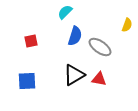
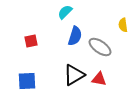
yellow semicircle: moved 4 px left; rotated 152 degrees clockwise
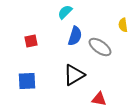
red triangle: moved 20 px down
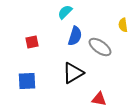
red square: moved 1 px right, 1 px down
black triangle: moved 1 px left, 2 px up
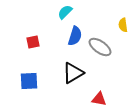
red square: moved 1 px right
blue square: moved 2 px right
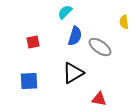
yellow semicircle: moved 1 px right, 3 px up
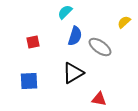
yellow semicircle: rotated 56 degrees clockwise
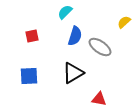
red square: moved 1 px left, 6 px up
blue square: moved 5 px up
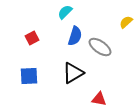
yellow semicircle: moved 2 px right
red square: moved 2 px down; rotated 16 degrees counterclockwise
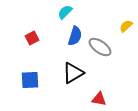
yellow semicircle: moved 4 px down
blue square: moved 1 px right, 4 px down
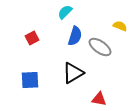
yellow semicircle: moved 6 px left; rotated 64 degrees clockwise
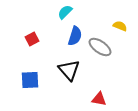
red square: moved 1 px down
black triangle: moved 4 px left, 3 px up; rotated 40 degrees counterclockwise
